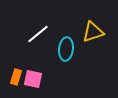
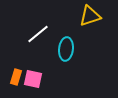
yellow triangle: moved 3 px left, 16 px up
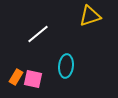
cyan ellipse: moved 17 px down
orange rectangle: rotated 14 degrees clockwise
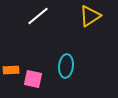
yellow triangle: rotated 15 degrees counterclockwise
white line: moved 18 px up
orange rectangle: moved 5 px left, 7 px up; rotated 56 degrees clockwise
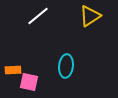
orange rectangle: moved 2 px right
pink square: moved 4 px left, 3 px down
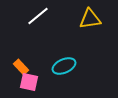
yellow triangle: moved 3 px down; rotated 25 degrees clockwise
cyan ellipse: moved 2 px left; rotated 60 degrees clockwise
orange rectangle: moved 8 px right, 3 px up; rotated 49 degrees clockwise
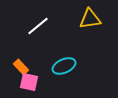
white line: moved 10 px down
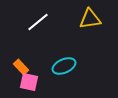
white line: moved 4 px up
